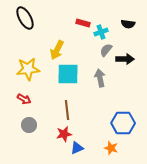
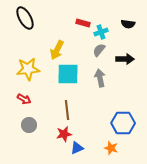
gray semicircle: moved 7 px left
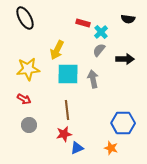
black semicircle: moved 5 px up
cyan cross: rotated 24 degrees counterclockwise
gray arrow: moved 7 px left, 1 px down
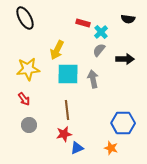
red arrow: rotated 24 degrees clockwise
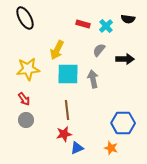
red rectangle: moved 1 px down
cyan cross: moved 5 px right, 6 px up
gray circle: moved 3 px left, 5 px up
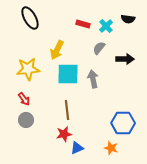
black ellipse: moved 5 px right
gray semicircle: moved 2 px up
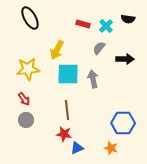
red star: rotated 21 degrees clockwise
